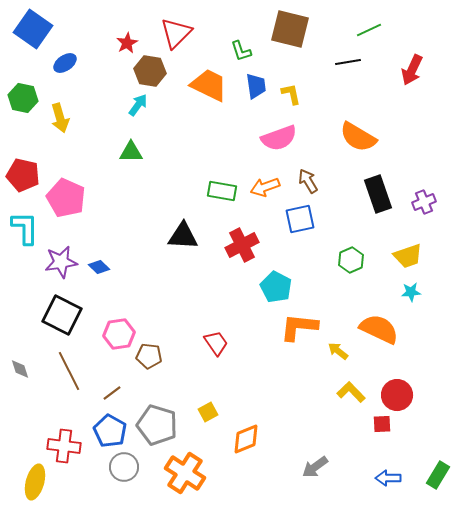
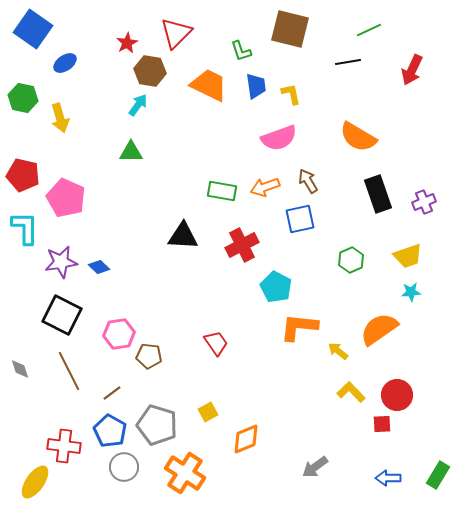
orange semicircle at (379, 329): rotated 60 degrees counterclockwise
yellow ellipse at (35, 482): rotated 20 degrees clockwise
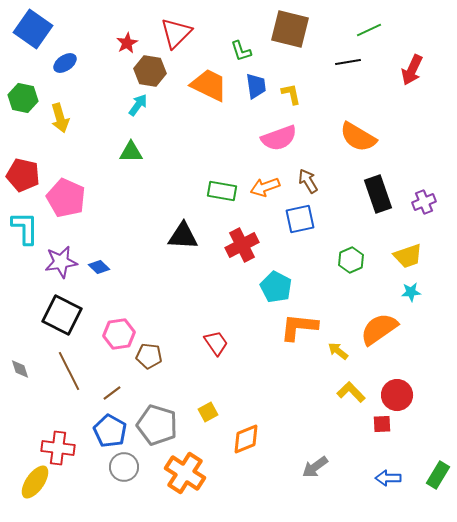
red cross at (64, 446): moved 6 px left, 2 px down
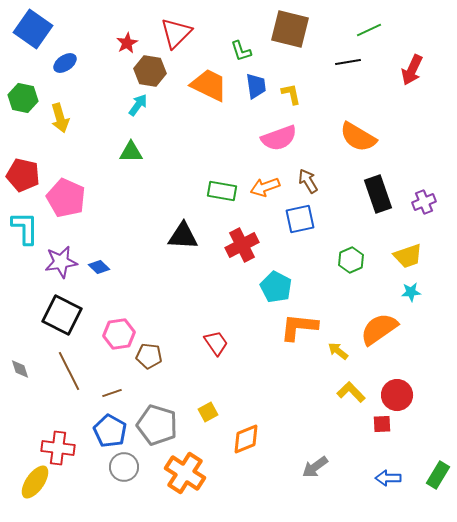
brown line at (112, 393): rotated 18 degrees clockwise
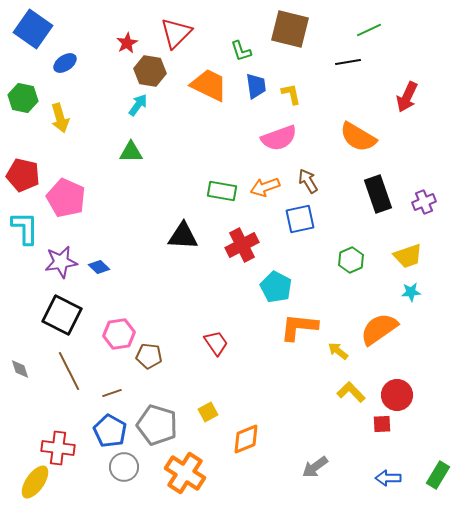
red arrow at (412, 70): moved 5 px left, 27 px down
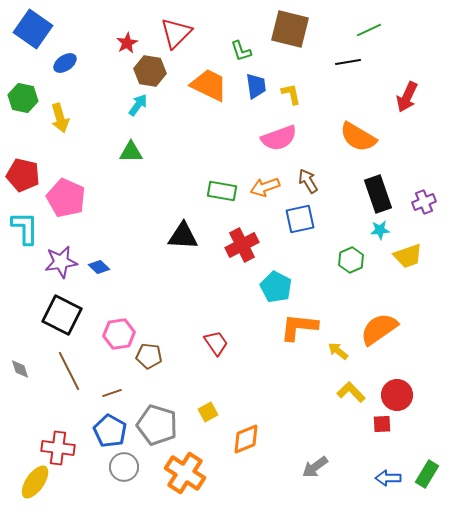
cyan star at (411, 292): moved 31 px left, 62 px up
green rectangle at (438, 475): moved 11 px left, 1 px up
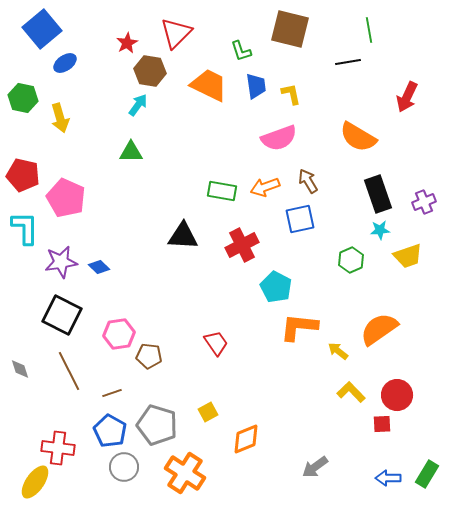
blue square at (33, 29): moved 9 px right; rotated 15 degrees clockwise
green line at (369, 30): rotated 75 degrees counterclockwise
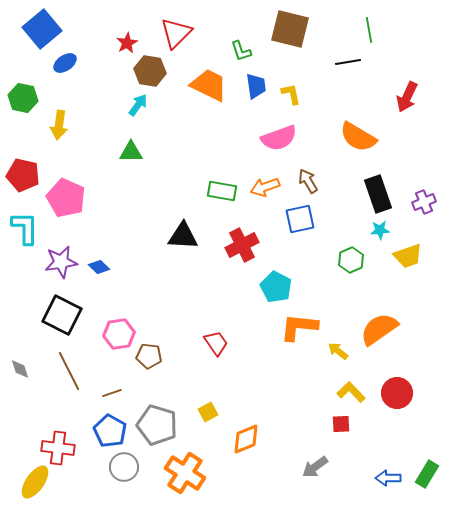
yellow arrow at (60, 118): moved 1 px left, 7 px down; rotated 24 degrees clockwise
red circle at (397, 395): moved 2 px up
red square at (382, 424): moved 41 px left
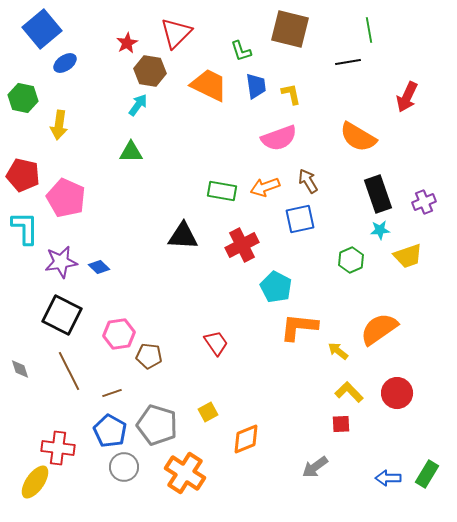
yellow L-shape at (351, 392): moved 2 px left
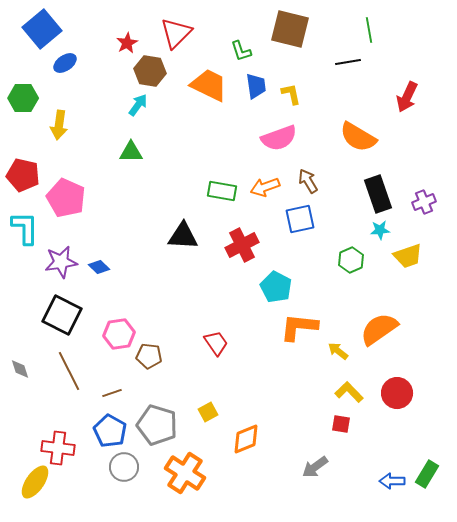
green hexagon at (23, 98): rotated 12 degrees counterclockwise
red square at (341, 424): rotated 12 degrees clockwise
blue arrow at (388, 478): moved 4 px right, 3 px down
